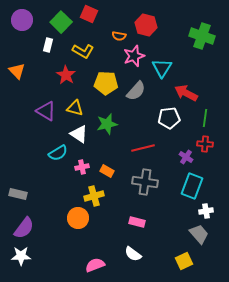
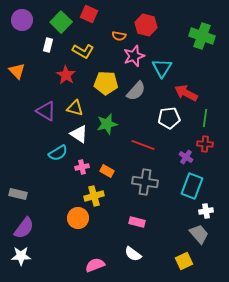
red line: moved 3 px up; rotated 35 degrees clockwise
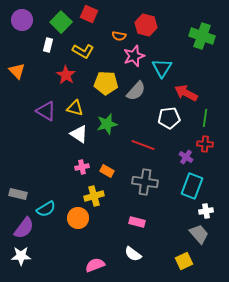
cyan semicircle: moved 12 px left, 56 px down
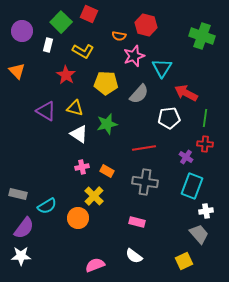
purple circle: moved 11 px down
gray semicircle: moved 3 px right, 3 px down
red line: moved 1 px right, 3 px down; rotated 30 degrees counterclockwise
yellow cross: rotated 30 degrees counterclockwise
cyan semicircle: moved 1 px right, 3 px up
white semicircle: moved 1 px right, 2 px down
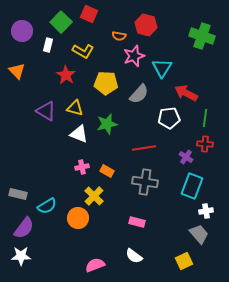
white triangle: rotated 12 degrees counterclockwise
